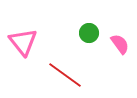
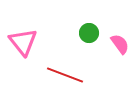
red line: rotated 15 degrees counterclockwise
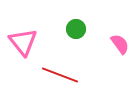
green circle: moved 13 px left, 4 px up
red line: moved 5 px left
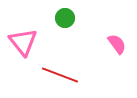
green circle: moved 11 px left, 11 px up
pink semicircle: moved 3 px left
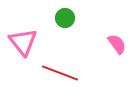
red line: moved 2 px up
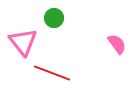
green circle: moved 11 px left
red line: moved 8 px left
